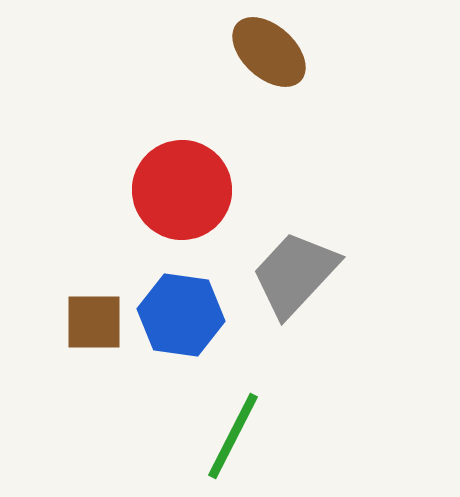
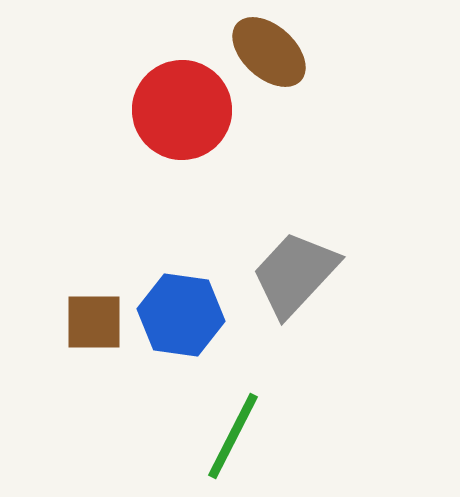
red circle: moved 80 px up
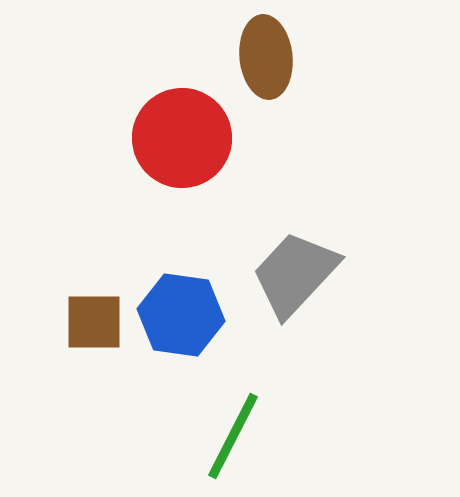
brown ellipse: moved 3 px left, 5 px down; rotated 42 degrees clockwise
red circle: moved 28 px down
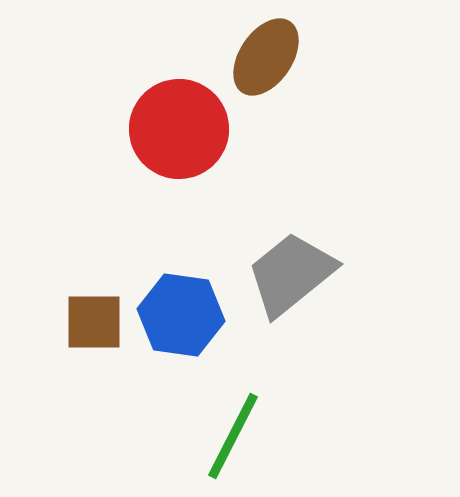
brown ellipse: rotated 40 degrees clockwise
red circle: moved 3 px left, 9 px up
gray trapezoid: moved 4 px left; rotated 8 degrees clockwise
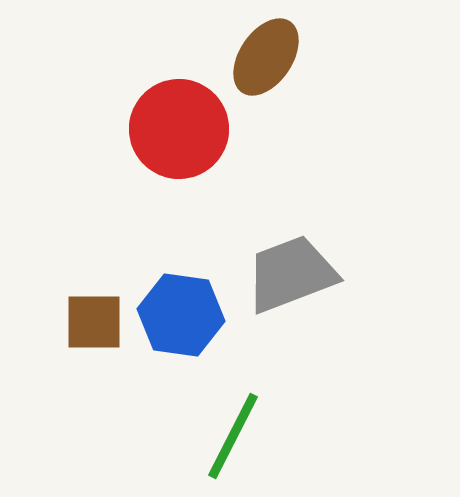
gray trapezoid: rotated 18 degrees clockwise
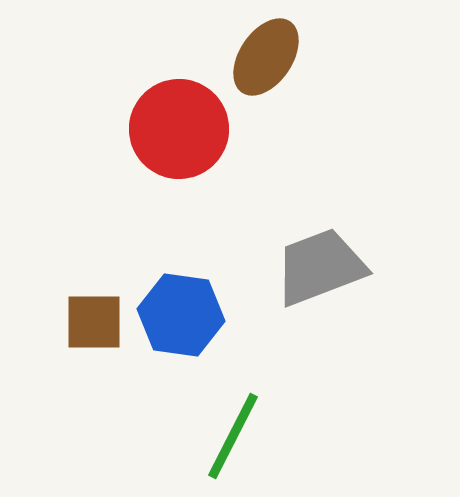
gray trapezoid: moved 29 px right, 7 px up
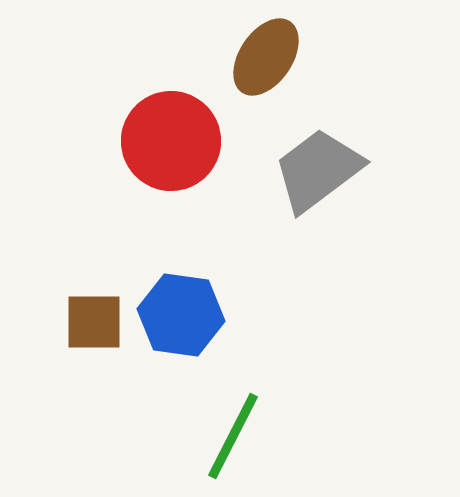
red circle: moved 8 px left, 12 px down
gray trapezoid: moved 2 px left, 97 px up; rotated 16 degrees counterclockwise
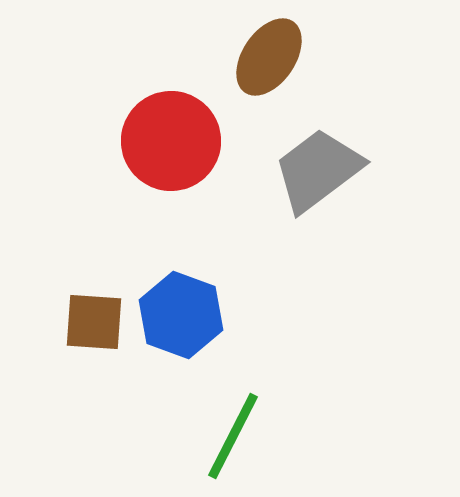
brown ellipse: moved 3 px right
blue hexagon: rotated 12 degrees clockwise
brown square: rotated 4 degrees clockwise
